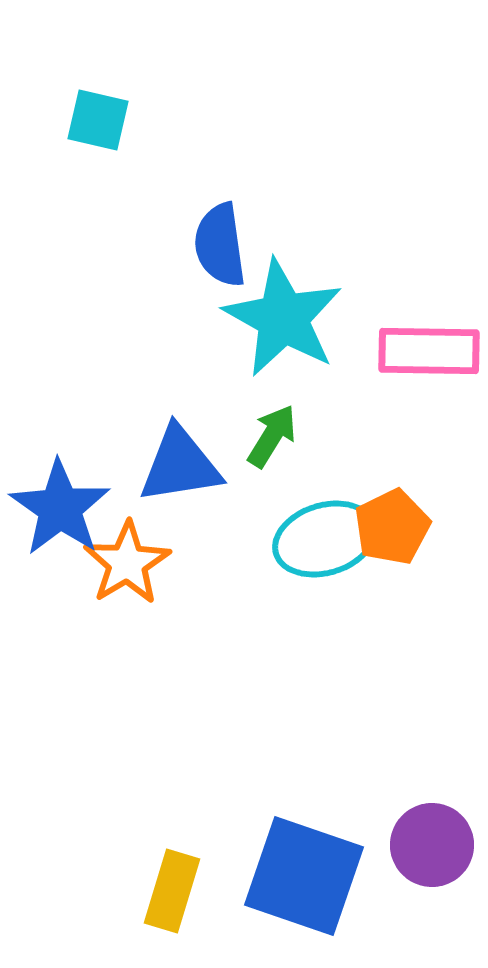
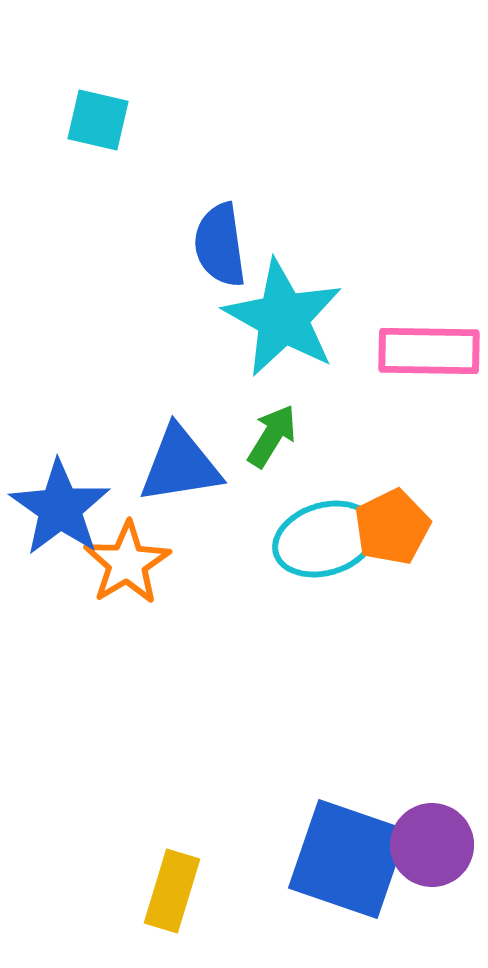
blue square: moved 44 px right, 17 px up
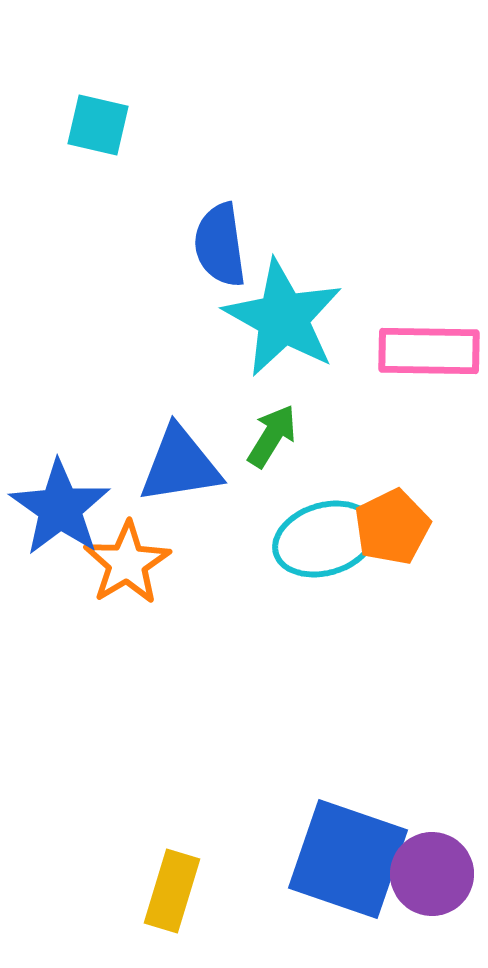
cyan square: moved 5 px down
purple circle: moved 29 px down
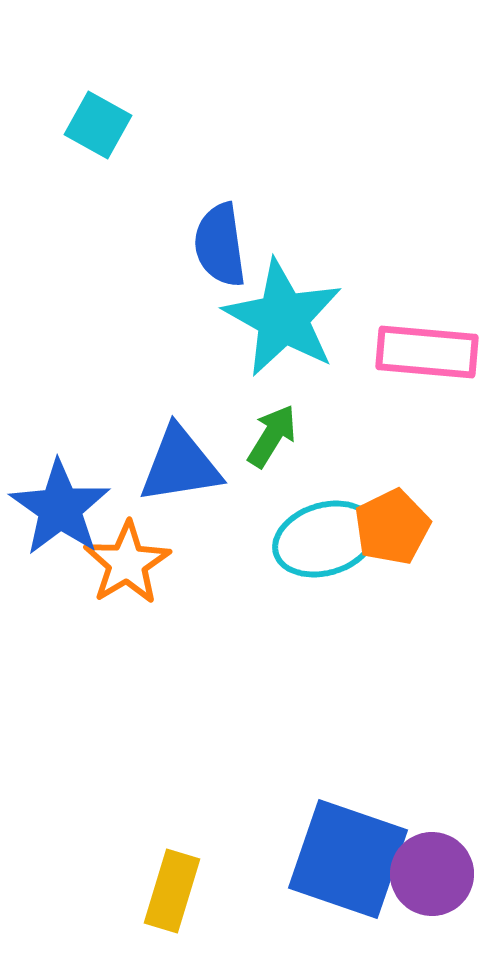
cyan square: rotated 16 degrees clockwise
pink rectangle: moved 2 px left, 1 px down; rotated 4 degrees clockwise
